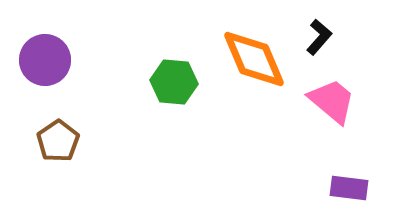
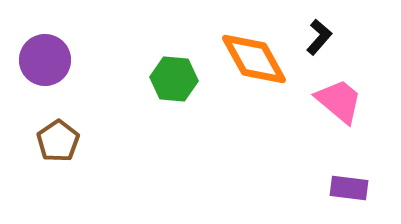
orange diamond: rotated 6 degrees counterclockwise
green hexagon: moved 3 px up
pink trapezoid: moved 7 px right
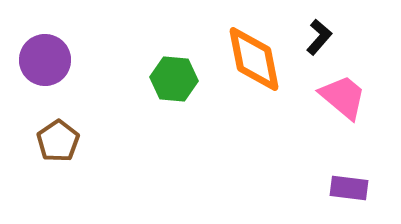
orange diamond: rotated 18 degrees clockwise
pink trapezoid: moved 4 px right, 4 px up
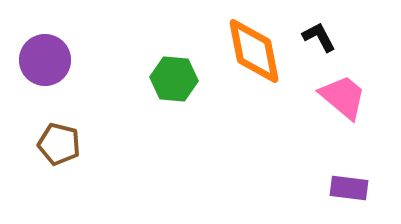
black L-shape: rotated 69 degrees counterclockwise
orange diamond: moved 8 px up
brown pentagon: moved 1 px right, 3 px down; rotated 24 degrees counterclockwise
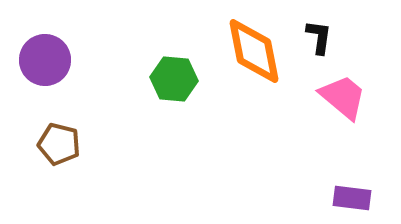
black L-shape: rotated 36 degrees clockwise
purple rectangle: moved 3 px right, 10 px down
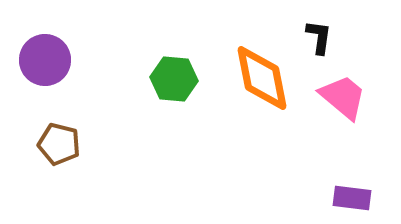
orange diamond: moved 8 px right, 27 px down
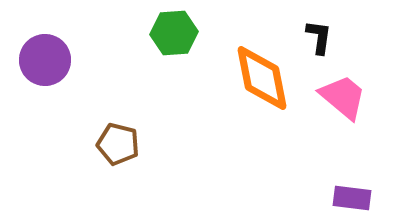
green hexagon: moved 46 px up; rotated 9 degrees counterclockwise
brown pentagon: moved 59 px right
